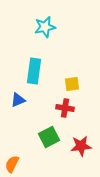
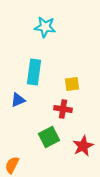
cyan star: rotated 20 degrees clockwise
cyan rectangle: moved 1 px down
red cross: moved 2 px left, 1 px down
red star: moved 2 px right; rotated 20 degrees counterclockwise
orange semicircle: moved 1 px down
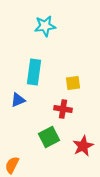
cyan star: moved 1 px up; rotated 15 degrees counterclockwise
yellow square: moved 1 px right, 1 px up
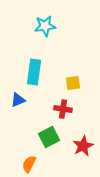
orange semicircle: moved 17 px right, 1 px up
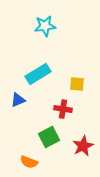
cyan rectangle: moved 4 px right, 2 px down; rotated 50 degrees clockwise
yellow square: moved 4 px right, 1 px down; rotated 14 degrees clockwise
orange semicircle: moved 2 px up; rotated 96 degrees counterclockwise
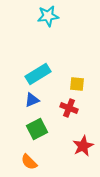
cyan star: moved 3 px right, 10 px up
blue triangle: moved 14 px right
red cross: moved 6 px right, 1 px up; rotated 12 degrees clockwise
green square: moved 12 px left, 8 px up
orange semicircle: rotated 24 degrees clockwise
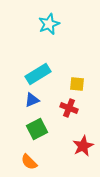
cyan star: moved 1 px right, 8 px down; rotated 15 degrees counterclockwise
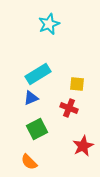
blue triangle: moved 1 px left, 2 px up
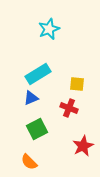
cyan star: moved 5 px down
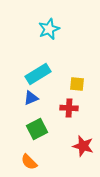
red cross: rotated 18 degrees counterclockwise
red star: rotated 30 degrees counterclockwise
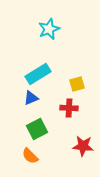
yellow square: rotated 21 degrees counterclockwise
red star: rotated 10 degrees counterclockwise
orange semicircle: moved 1 px right, 6 px up
